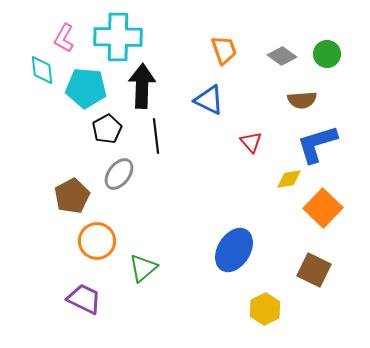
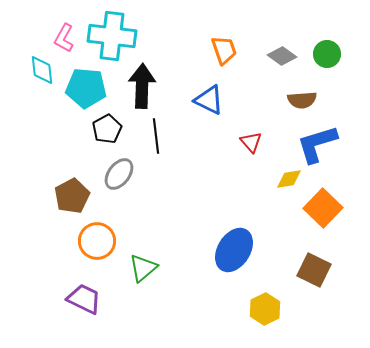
cyan cross: moved 6 px left, 1 px up; rotated 6 degrees clockwise
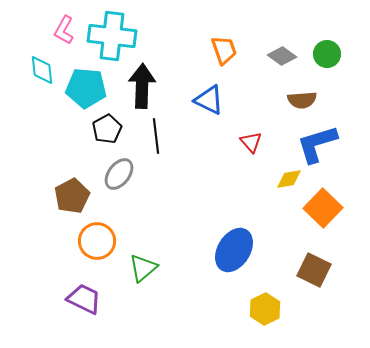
pink L-shape: moved 8 px up
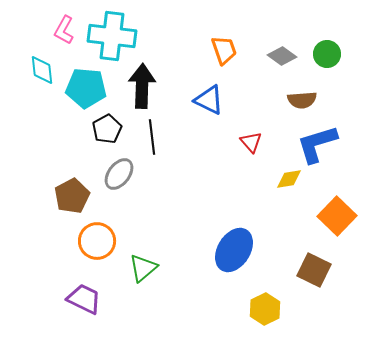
black line: moved 4 px left, 1 px down
orange square: moved 14 px right, 8 px down
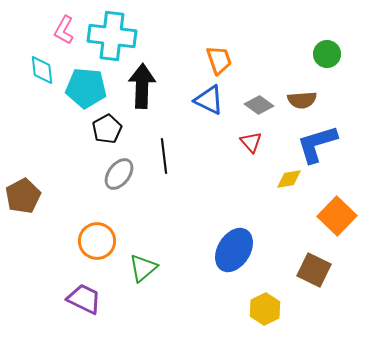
orange trapezoid: moved 5 px left, 10 px down
gray diamond: moved 23 px left, 49 px down
black line: moved 12 px right, 19 px down
brown pentagon: moved 49 px left
